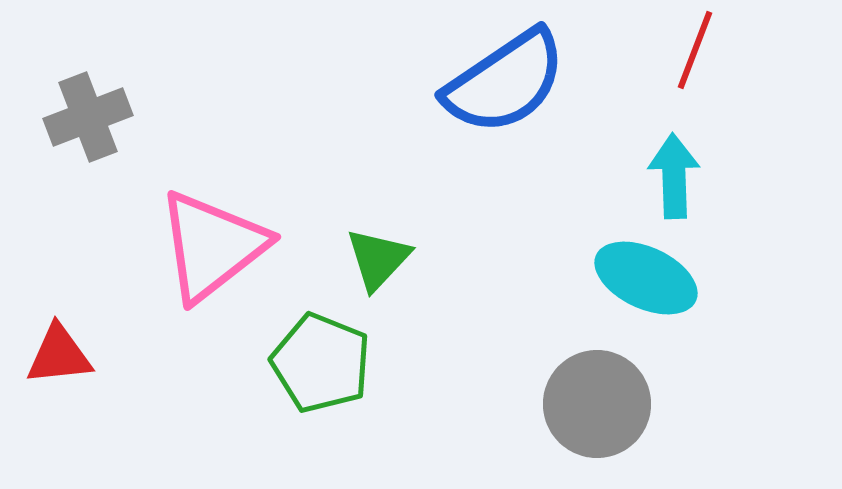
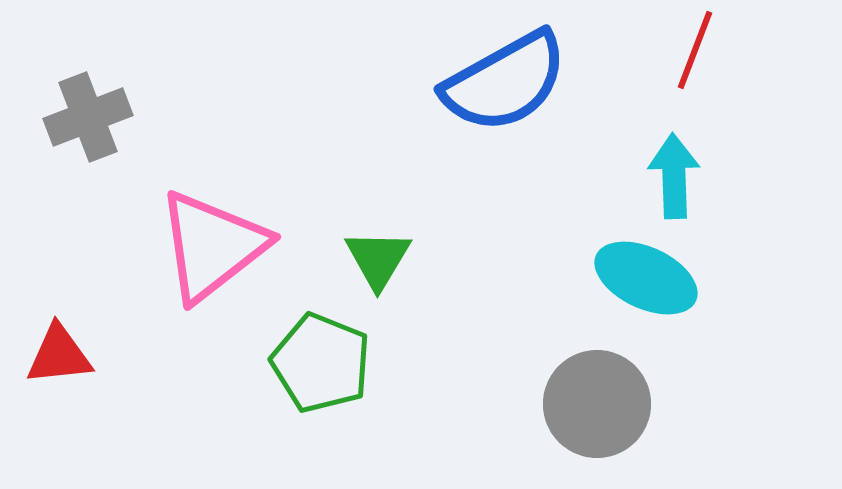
blue semicircle: rotated 5 degrees clockwise
green triangle: rotated 12 degrees counterclockwise
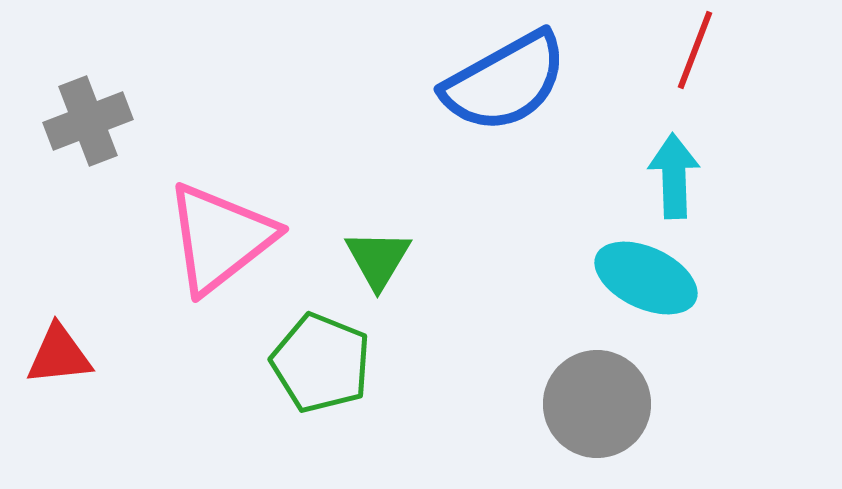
gray cross: moved 4 px down
pink triangle: moved 8 px right, 8 px up
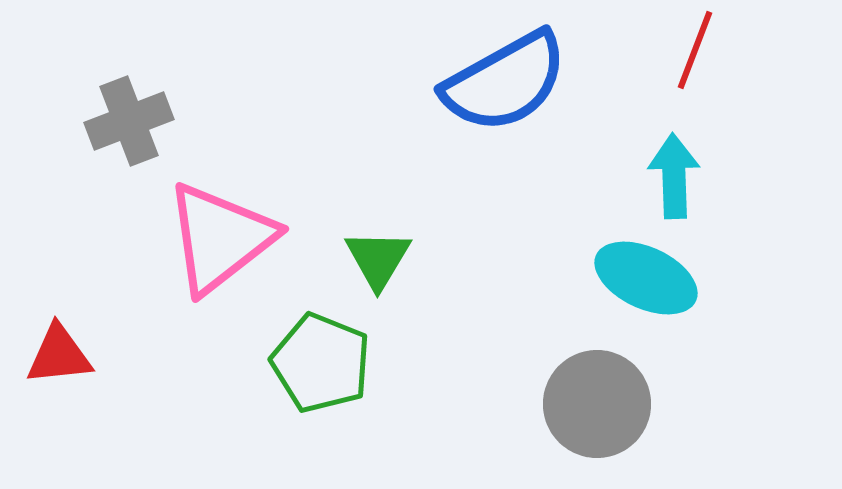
gray cross: moved 41 px right
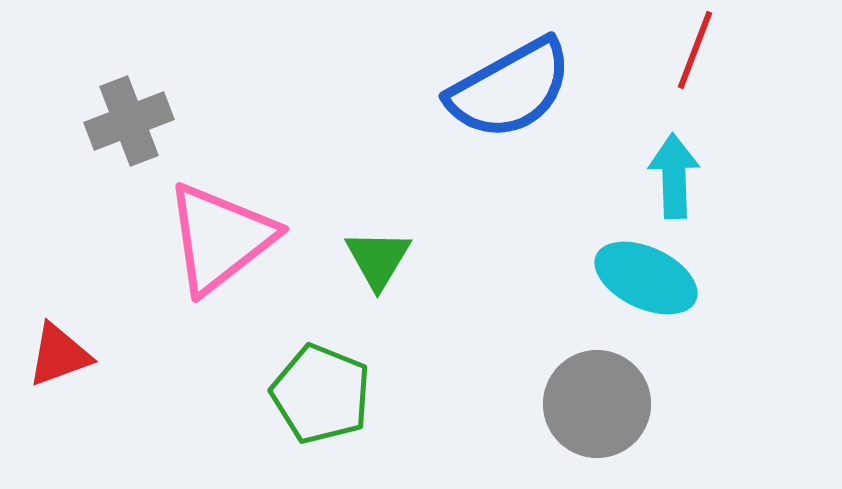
blue semicircle: moved 5 px right, 7 px down
red triangle: rotated 14 degrees counterclockwise
green pentagon: moved 31 px down
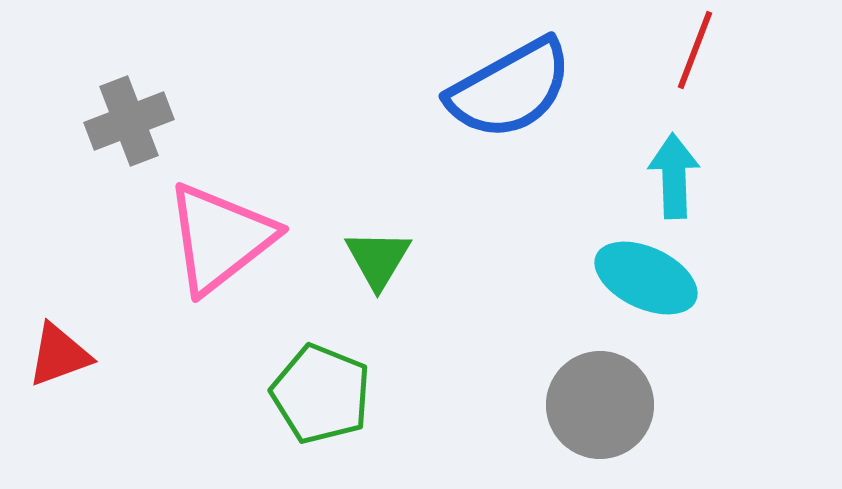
gray circle: moved 3 px right, 1 px down
